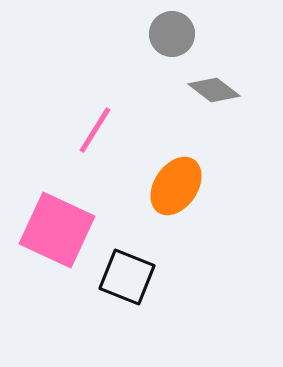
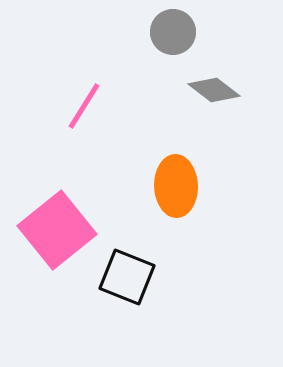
gray circle: moved 1 px right, 2 px up
pink line: moved 11 px left, 24 px up
orange ellipse: rotated 36 degrees counterclockwise
pink square: rotated 26 degrees clockwise
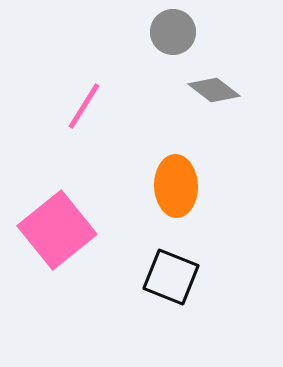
black square: moved 44 px right
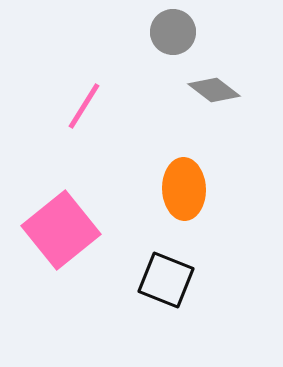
orange ellipse: moved 8 px right, 3 px down
pink square: moved 4 px right
black square: moved 5 px left, 3 px down
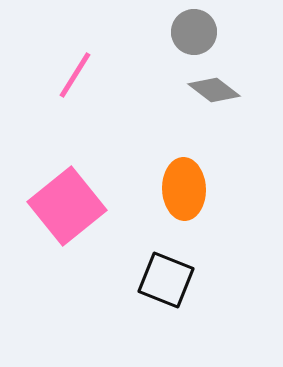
gray circle: moved 21 px right
pink line: moved 9 px left, 31 px up
pink square: moved 6 px right, 24 px up
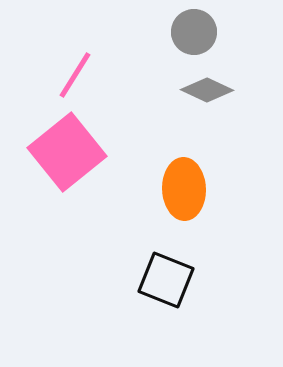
gray diamond: moved 7 px left; rotated 12 degrees counterclockwise
pink square: moved 54 px up
